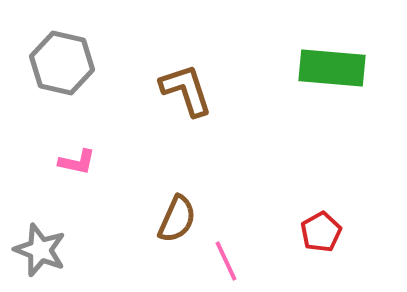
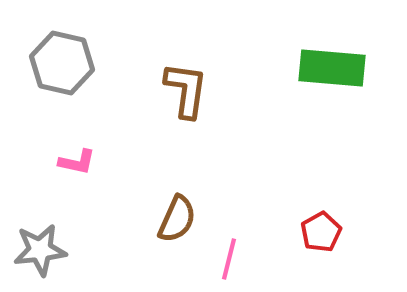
brown L-shape: rotated 26 degrees clockwise
gray star: rotated 28 degrees counterclockwise
pink line: moved 3 px right, 2 px up; rotated 39 degrees clockwise
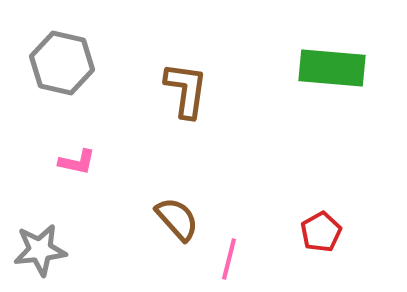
brown semicircle: rotated 66 degrees counterclockwise
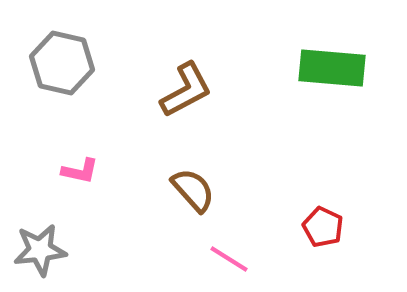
brown L-shape: rotated 54 degrees clockwise
pink L-shape: moved 3 px right, 9 px down
brown semicircle: moved 16 px right, 29 px up
red pentagon: moved 2 px right, 5 px up; rotated 18 degrees counterclockwise
pink line: rotated 72 degrees counterclockwise
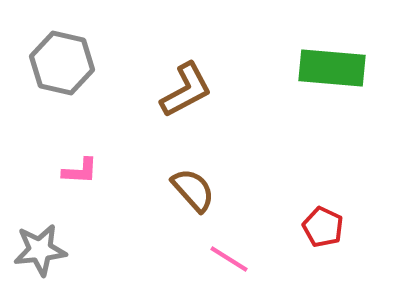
pink L-shape: rotated 9 degrees counterclockwise
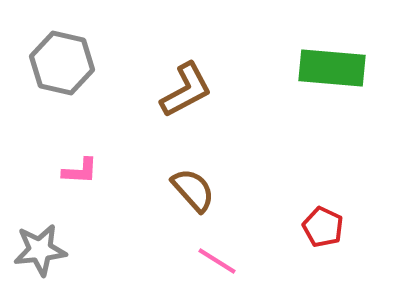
pink line: moved 12 px left, 2 px down
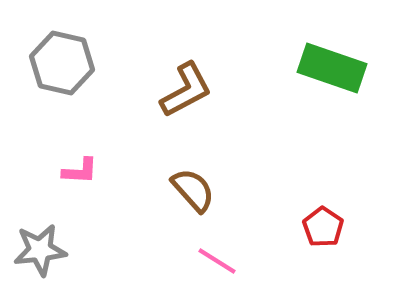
green rectangle: rotated 14 degrees clockwise
red pentagon: rotated 9 degrees clockwise
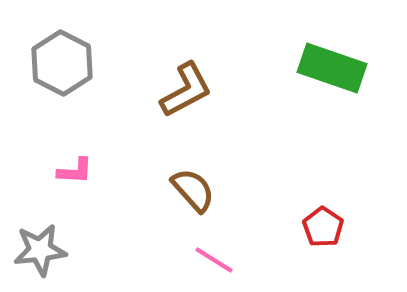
gray hexagon: rotated 14 degrees clockwise
pink L-shape: moved 5 px left
pink line: moved 3 px left, 1 px up
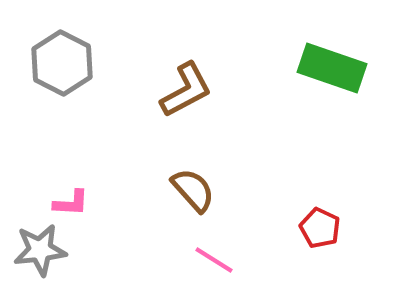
pink L-shape: moved 4 px left, 32 px down
red pentagon: moved 3 px left, 1 px down; rotated 9 degrees counterclockwise
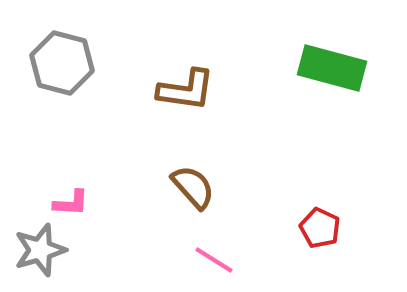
gray hexagon: rotated 12 degrees counterclockwise
green rectangle: rotated 4 degrees counterclockwise
brown L-shape: rotated 36 degrees clockwise
brown semicircle: moved 3 px up
gray star: rotated 10 degrees counterclockwise
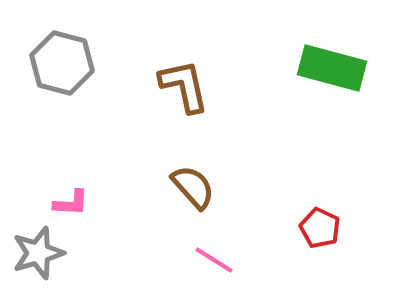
brown L-shape: moved 2 px left, 4 px up; rotated 110 degrees counterclockwise
gray star: moved 2 px left, 3 px down
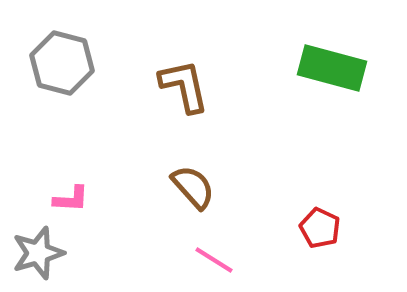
pink L-shape: moved 4 px up
